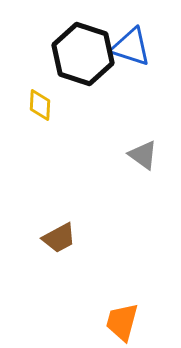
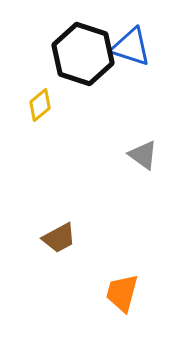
yellow diamond: rotated 48 degrees clockwise
orange trapezoid: moved 29 px up
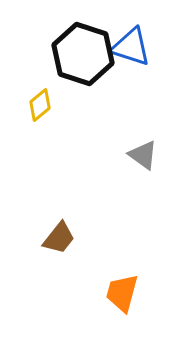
brown trapezoid: rotated 24 degrees counterclockwise
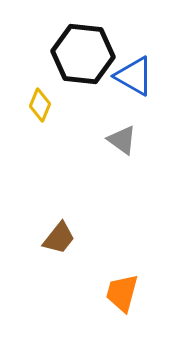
blue triangle: moved 3 px right, 29 px down; rotated 12 degrees clockwise
black hexagon: rotated 12 degrees counterclockwise
yellow diamond: rotated 28 degrees counterclockwise
gray triangle: moved 21 px left, 15 px up
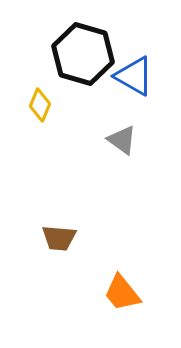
black hexagon: rotated 10 degrees clockwise
brown trapezoid: rotated 57 degrees clockwise
orange trapezoid: rotated 54 degrees counterclockwise
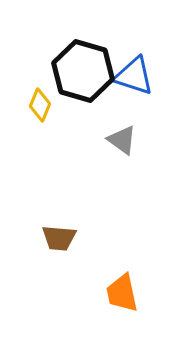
black hexagon: moved 17 px down
blue triangle: rotated 12 degrees counterclockwise
orange trapezoid: rotated 27 degrees clockwise
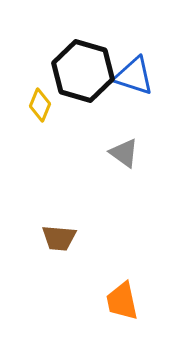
gray triangle: moved 2 px right, 13 px down
orange trapezoid: moved 8 px down
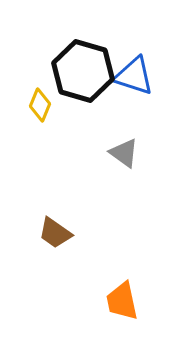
brown trapezoid: moved 4 px left, 5 px up; rotated 30 degrees clockwise
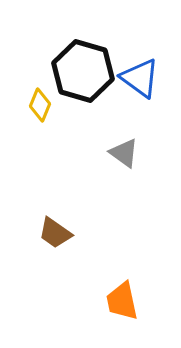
blue triangle: moved 6 px right, 2 px down; rotated 18 degrees clockwise
